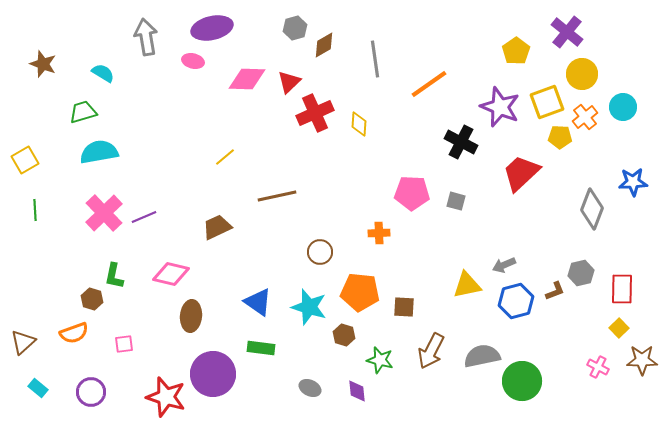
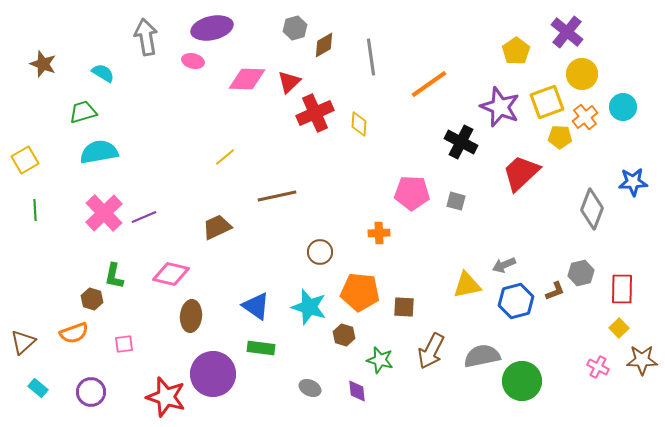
gray line at (375, 59): moved 4 px left, 2 px up
blue triangle at (258, 302): moved 2 px left, 4 px down
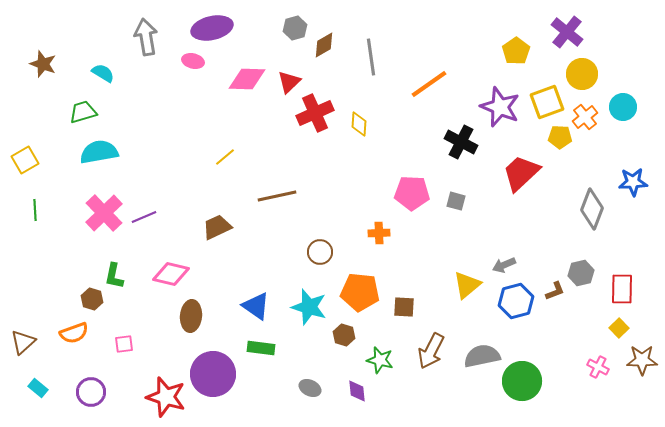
yellow triangle at (467, 285): rotated 28 degrees counterclockwise
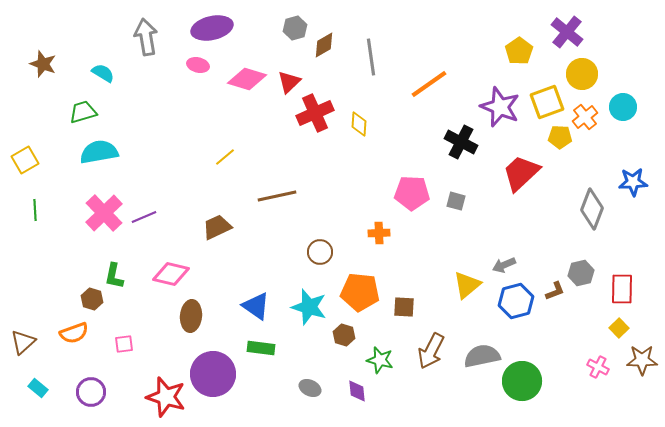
yellow pentagon at (516, 51): moved 3 px right
pink ellipse at (193, 61): moved 5 px right, 4 px down
pink diamond at (247, 79): rotated 15 degrees clockwise
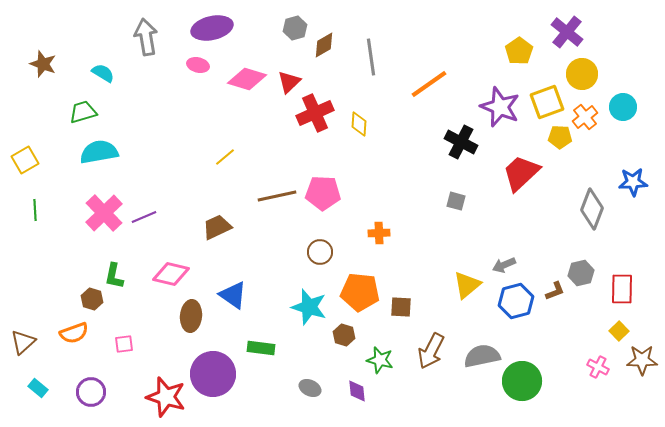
pink pentagon at (412, 193): moved 89 px left
blue triangle at (256, 306): moved 23 px left, 11 px up
brown square at (404, 307): moved 3 px left
yellow square at (619, 328): moved 3 px down
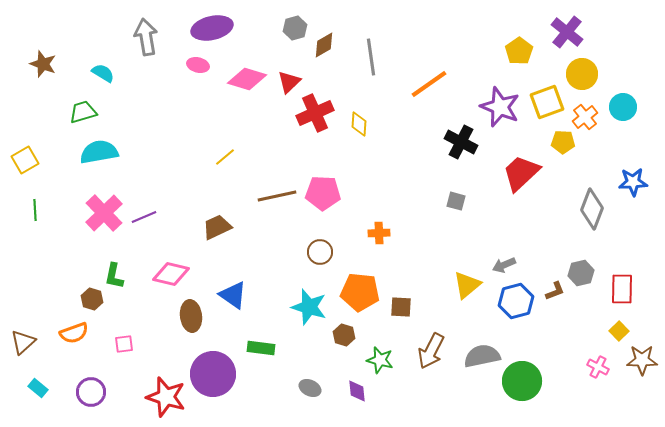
yellow pentagon at (560, 137): moved 3 px right, 5 px down
brown ellipse at (191, 316): rotated 12 degrees counterclockwise
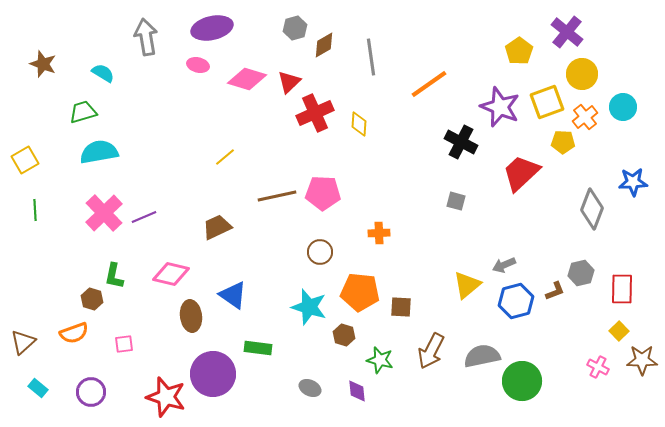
green rectangle at (261, 348): moved 3 px left
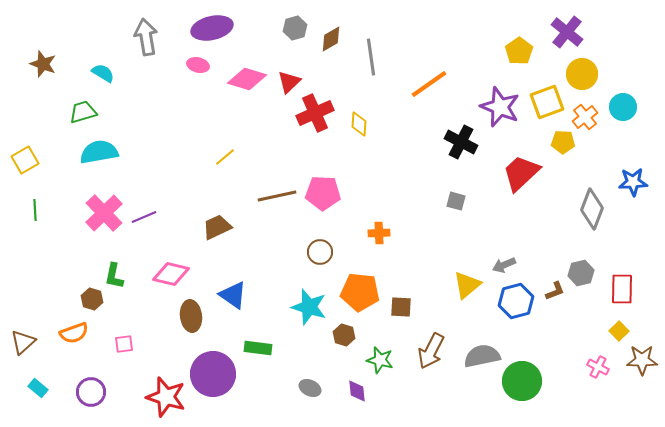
brown diamond at (324, 45): moved 7 px right, 6 px up
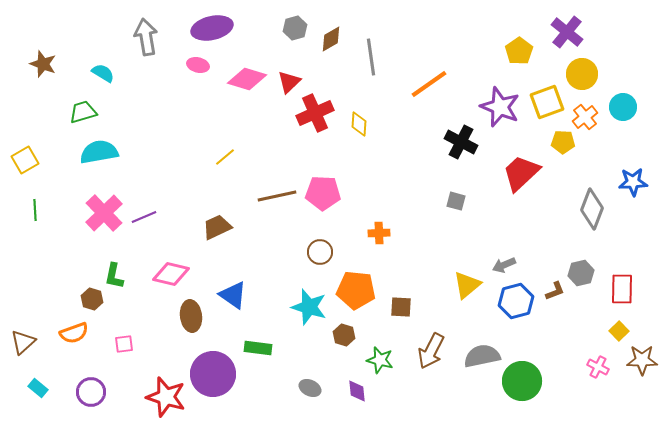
orange pentagon at (360, 292): moved 4 px left, 2 px up
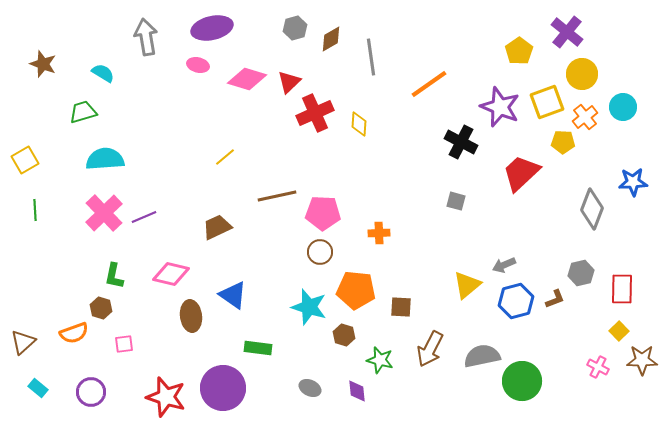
cyan semicircle at (99, 152): moved 6 px right, 7 px down; rotated 6 degrees clockwise
pink pentagon at (323, 193): moved 20 px down
brown L-shape at (555, 291): moved 8 px down
brown hexagon at (92, 299): moved 9 px right, 9 px down
brown arrow at (431, 351): moved 1 px left, 2 px up
purple circle at (213, 374): moved 10 px right, 14 px down
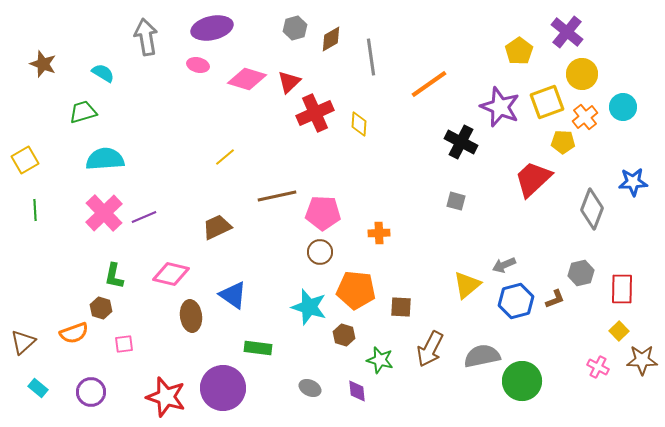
red trapezoid at (521, 173): moved 12 px right, 6 px down
